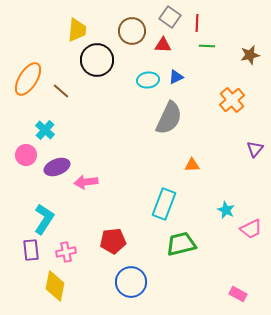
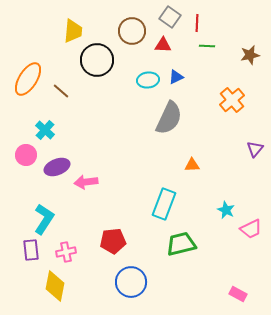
yellow trapezoid: moved 4 px left, 1 px down
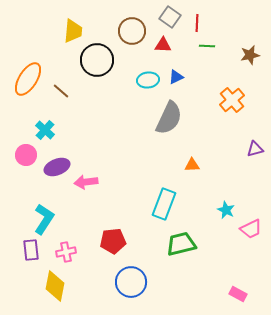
purple triangle: rotated 36 degrees clockwise
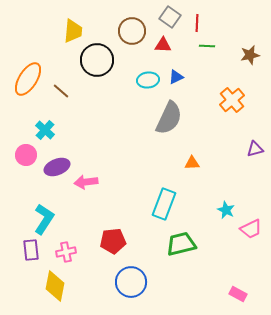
orange triangle: moved 2 px up
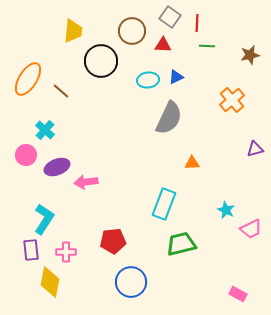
black circle: moved 4 px right, 1 px down
pink cross: rotated 12 degrees clockwise
yellow diamond: moved 5 px left, 4 px up
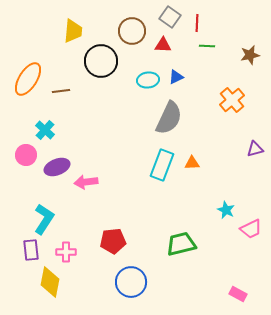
brown line: rotated 48 degrees counterclockwise
cyan rectangle: moved 2 px left, 39 px up
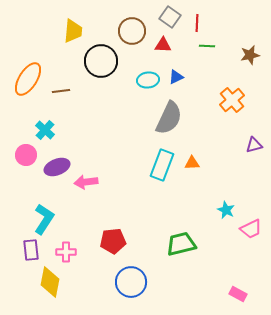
purple triangle: moved 1 px left, 4 px up
